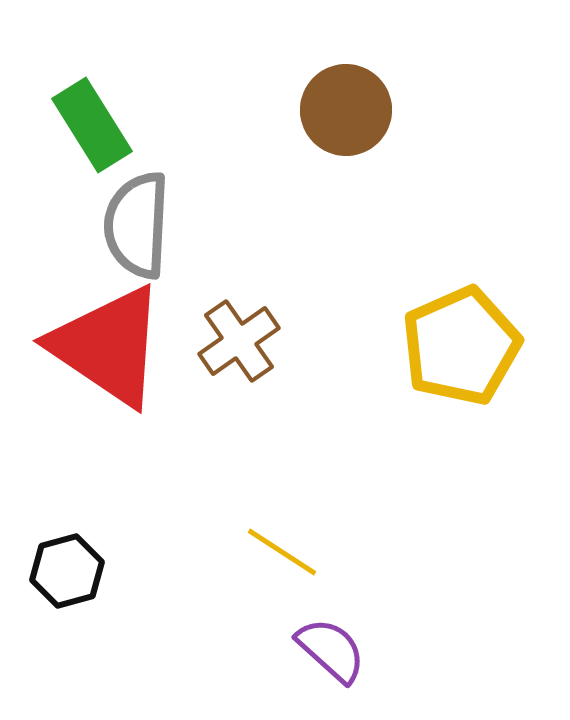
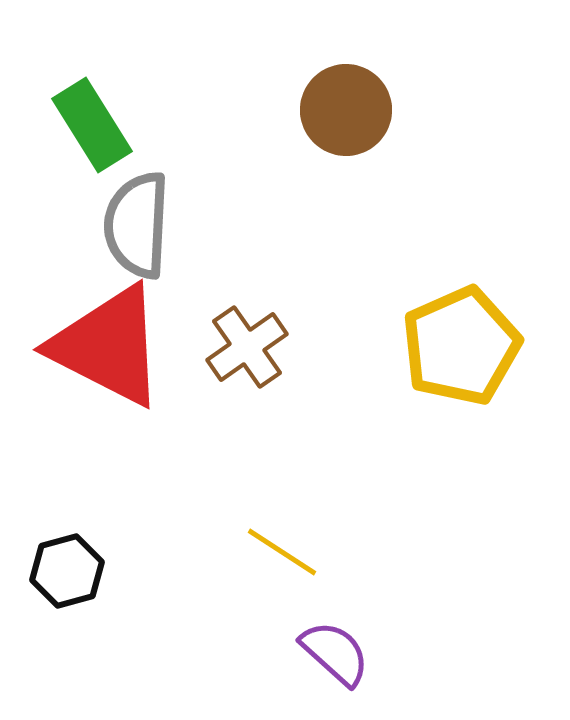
brown cross: moved 8 px right, 6 px down
red triangle: rotated 7 degrees counterclockwise
purple semicircle: moved 4 px right, 3 px down
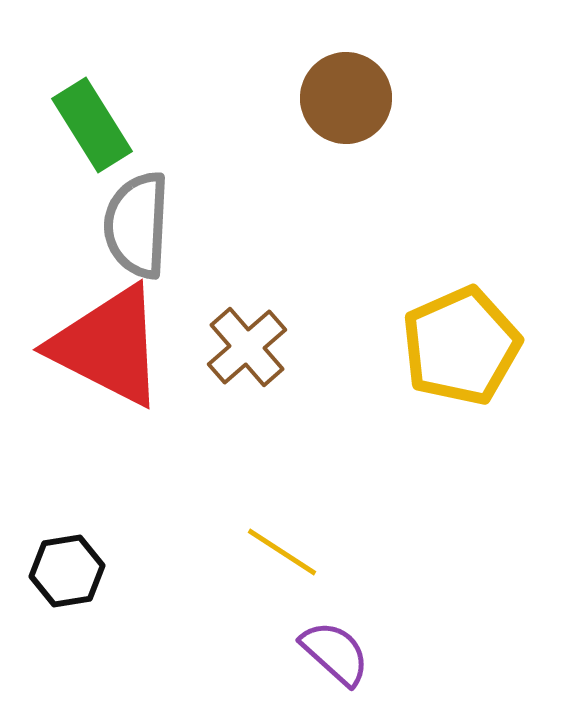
brown circle: moved 12 px up
brown cross: rotated 6 degrees counterclockwise
black hexagon: rotated 6 degrees clockwise
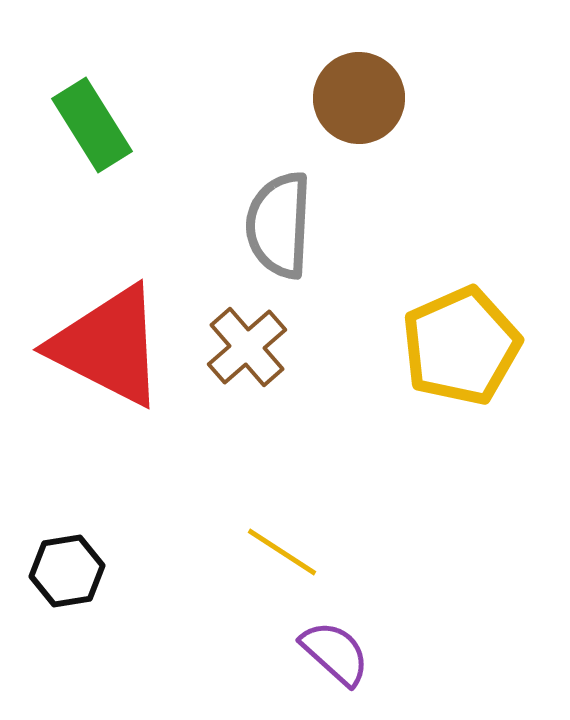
brown circle: moved 13 px right
gray semicircle: moved 142 px right
